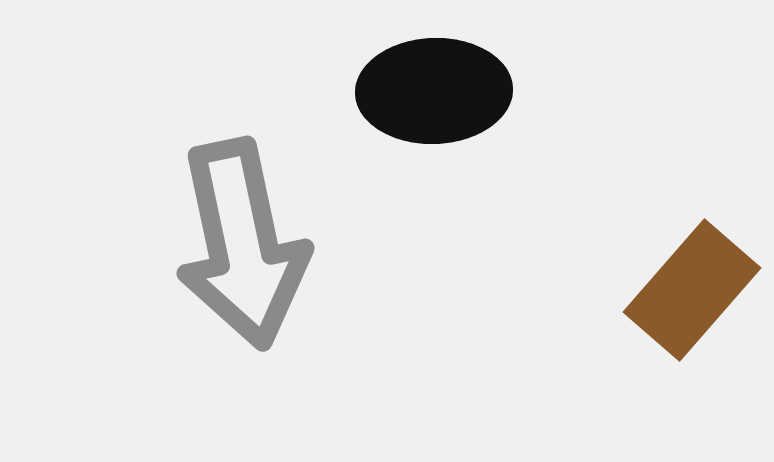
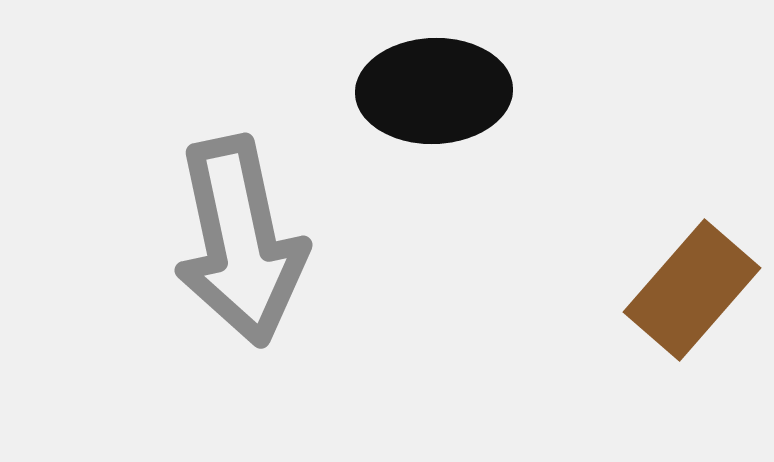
gray arrow: moved 2 px left, 3 px up
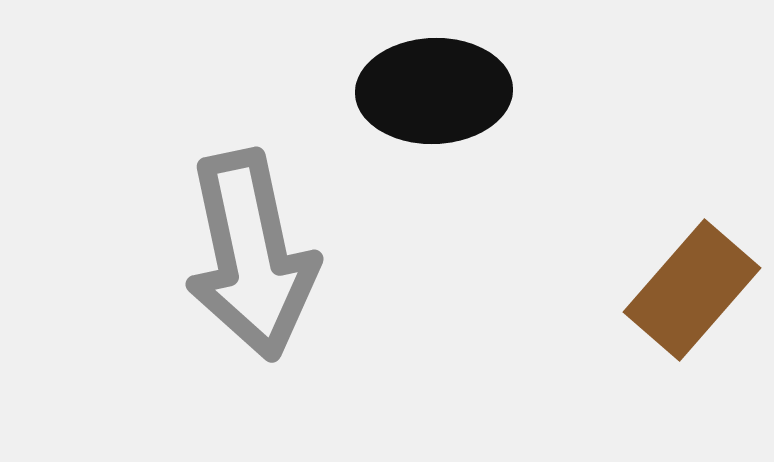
gray arrow: moved 11 px right, 14 px down
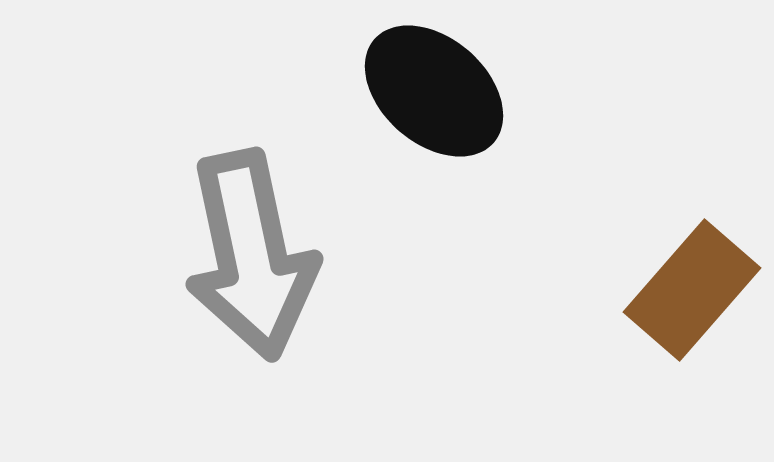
black ellipse: rotated 43 degrees clockwise
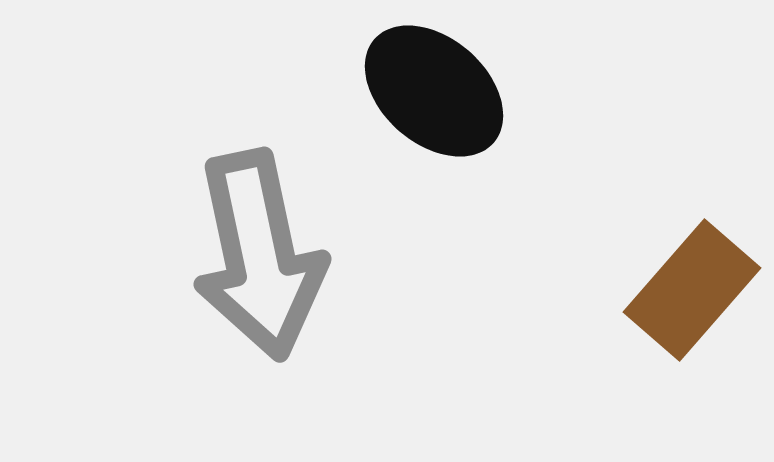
gray arrow: moved 8 px right
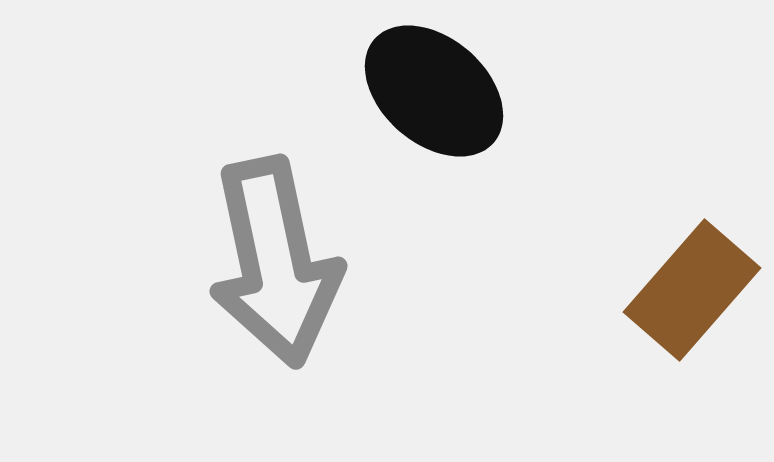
gray arrow: moved 16 px right, 7 px down
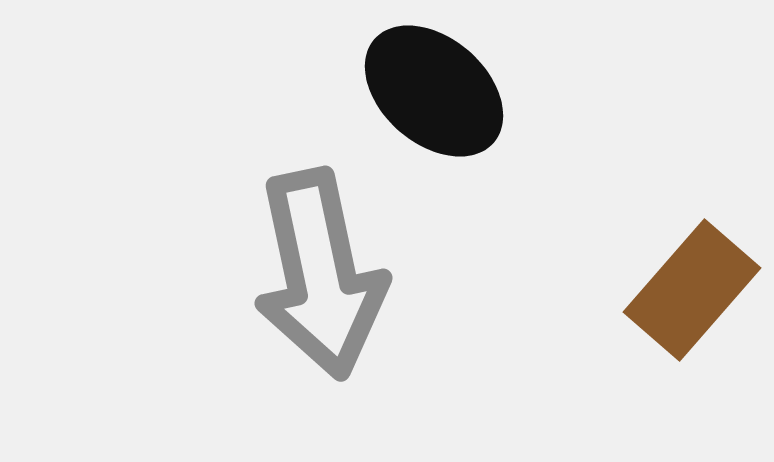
gray arrow: moved 45 px right, 12 px down
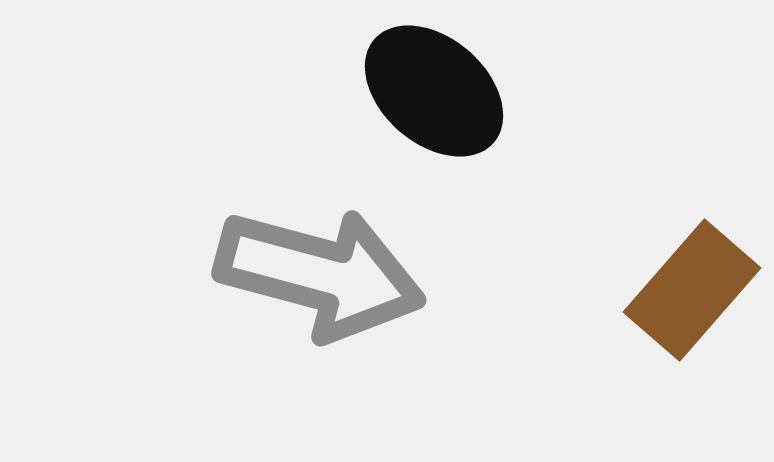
gray arrow: rotated 63 degrees counterclockwise
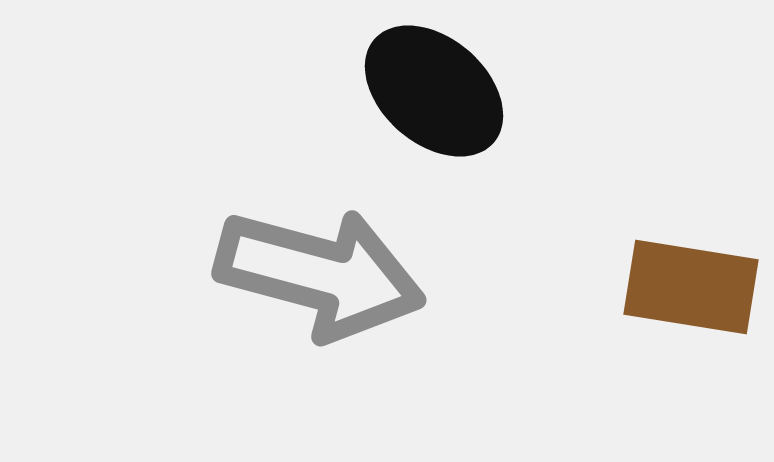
brown rectangle: moved 1 px left, 3 px up; rotated 58 degrees clockwise
